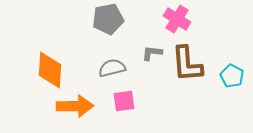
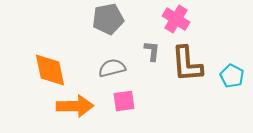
pink cross: moved 1 px left
gray L-shape: moved 2 px up; rotated 90 degrees clockwise
orange diamond: rotated 15 degrees counterclockwise
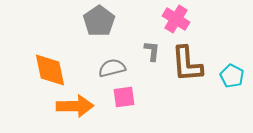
gray pentagon: moved 9 px left, 2 px down; rotated 24 degrees counterclockwise
pink square: moved 4 px up
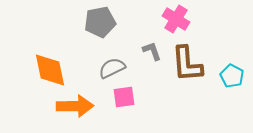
gray pentagon: moved 1 px right, 1 px down; rotated 24 degrees clockwise
gray L-shape: rotated 25 degrees counterclockwise
gray semicircle: rotated 12 degrees counterclockwise
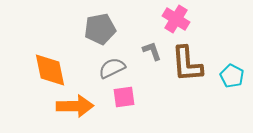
gray pentagon: moved 7 px down
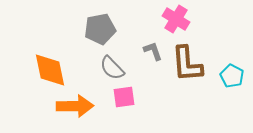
gray L-shape: moved 1 px right
gray semicircle: rotated 108 degrees counterclockwise
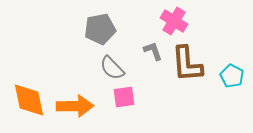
pink cross: moved 2 px left, 2 px down
orange diamond: moved 21 px left, 30 px down
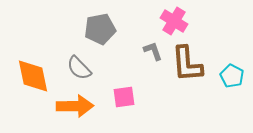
gray semicircle: moved 33 px left
orange diamond: moved 4 px right, 24 px up
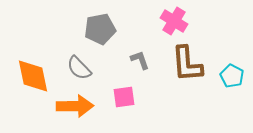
gray L-shape: moved 13 px left, 9 px down
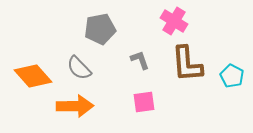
orange diamond: rotated 30 degrees counterclockwise
pink square: moved 20 px right, 5 px down
